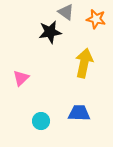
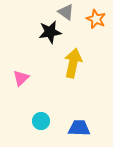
orange star: rotated 12 degrees clockwise
yellow arrow: moved 11 px left
blue trapezoid: moved 15 px down
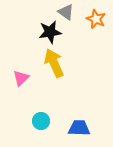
yellow arrow: moved 19 px left; rotated 36 degrees counterclockwise
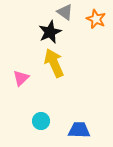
gray triangle: moved 1 px left
black star: rotated 15 degrees counterclockwise
blue trapezoid: moved 2 px down
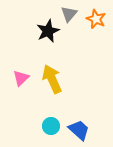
gray triangle: moved 4 px right, 2 px down; rotated 36 degrees clockwise
black star: moved 2 px left, 1 px up
yellow arrow: moved 2 px left, 16 px down
cyan circle: moved 10 px right, 5 px down
blue trapezoid: rotated 40 degrees clockwise
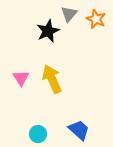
pink triangle: rotated 18 degrees counterclockwise
cyan circle: moved 13 px left, 8 px down
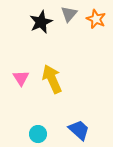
black star: moved 7 px left, 9 px up
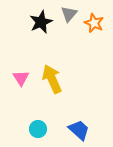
orange star: moved 2 px left, 4 px down
cyan circle: moved 5 px up
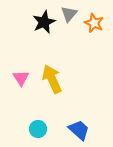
black star: moved 3 px right
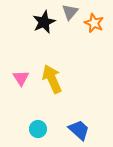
gray triangle: moved 1 px right, 2 px up
